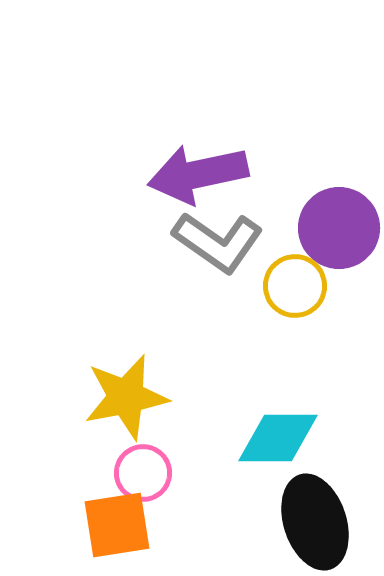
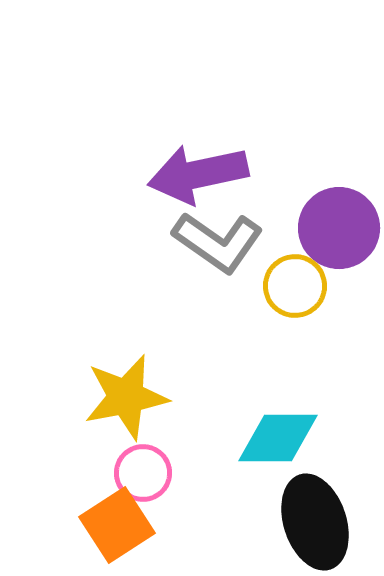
orange square: rotated 24 degrees counterclockwise
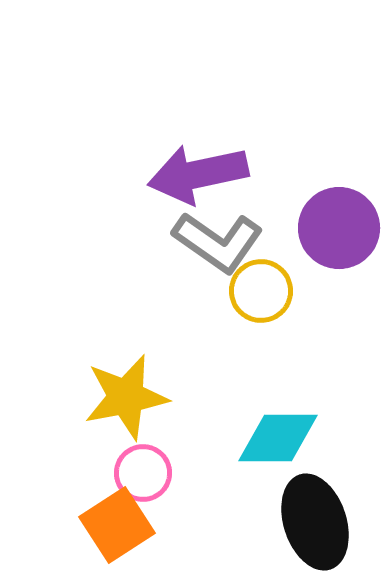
yellow circle: moved 34 px left, 5 px down
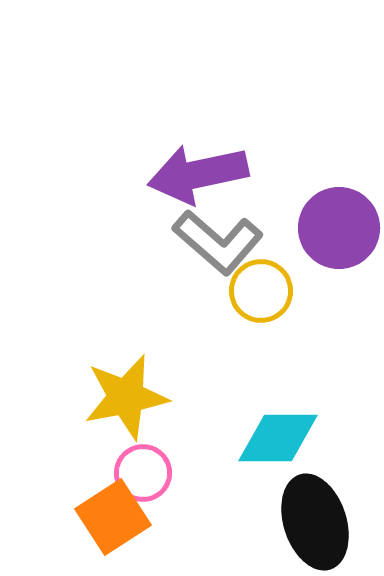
gray L-shape: rotated 6 degrees clockwise
orange square: moved 4 px left, 8 px up
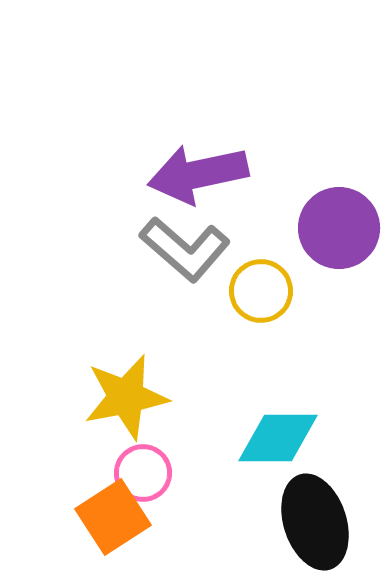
gray L-shape: moved 33 px left, 7 px down
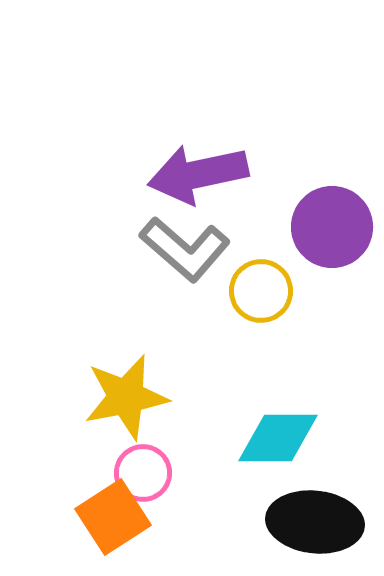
purple circle: moved 7 px left, 1 px up
black ellipse: rotated 66 degrees counterclockwise
